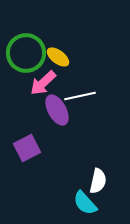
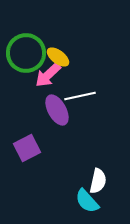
pink arrow: moved 5 px right, 8 px up
cyan semicircle: moved 2 px right, 2 px up
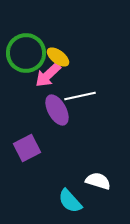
white semicircle: rotated 85 degrees counterclockwise
cyan semicircle: moved 17 px left
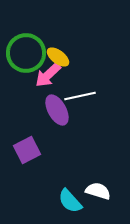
purple square: moved 2 px down
white semicircle: moved 10 px down
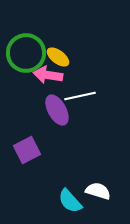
pink arrow: rotated 52 degrees clockwise
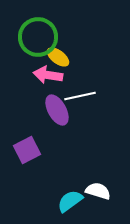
green circle: moved 12 px right, 16 px up
cyan semicircle: rotated 96 degrees clockwise
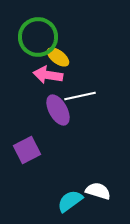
purple ellipse: moved 1 px right
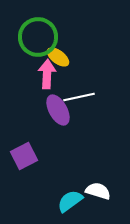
pink arrow: moved 1 px left, 1 px up; rotated 84 degrees clockwise
white line: moved 1 px left, 1 px down
purple square: moved 3 px left, 6 px down
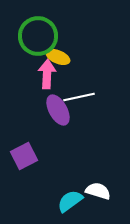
green circle: moved 1 px up
yellow ellipse: rotated 15 degrees counterclockwise
